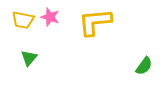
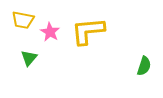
pink star: moved 15 px down; rotated 12 degrees clockwise
yellow L-shape: moved 7 px left, 9 px down
green semicircle: rotated 18 degrees counterclockwise
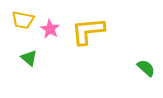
pink star: moved 3 px up
green triangle: rotated 30 degrees counterclockwise
green semicircle: moved 2 px right, 2 px down; rotated 66 degrees counterclockwise
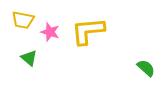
pink star: moved 3 px down; rotated 12 degrees counterclockwise
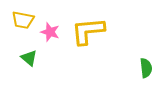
green semicircle: rotated 42 degrees clockwise
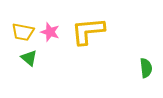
yellow trapezoid: moved 12 px down
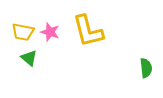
yellow L-shape: rotated 99 degrees counterclockwise
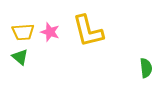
yellow trapezoid: rotated 15 degrees counterclockwise
green triangle: moved 9 px left, 1 px up
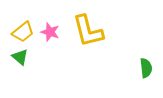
yellow trapezoid: rotated 35 degrees counterclockwise
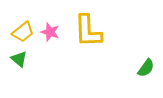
yellow L-shape: rotated 12 degrees clockwise
green triangle: moved 1 px left, 2 px down
green semicircle: rotated 42 degrees clockwise
